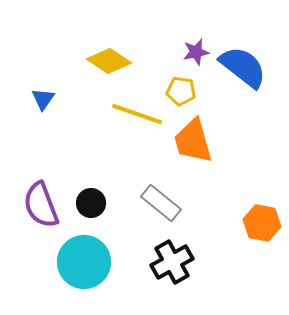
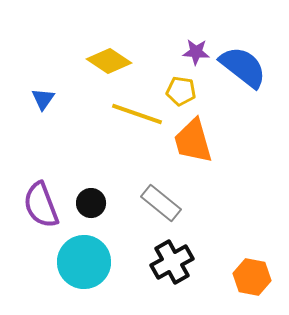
purple star: rotated 16 degrees clockwise
orange hexagon: moved 10 px left, 54 px down
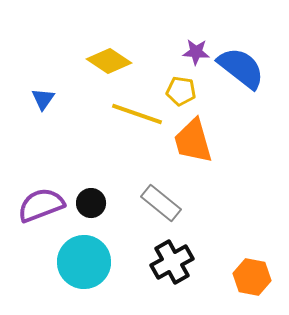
blue semicircle: moved 2 px left, 1 px down
purple semicircle: rotated 90 degrees clockwise
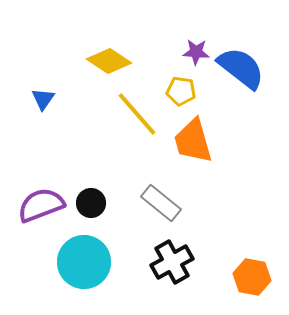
yellow line: rotated 30 degrees clockwise
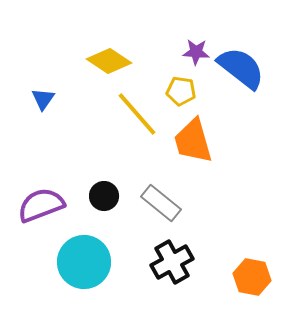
black circle: moved 13 px right, 7 px up
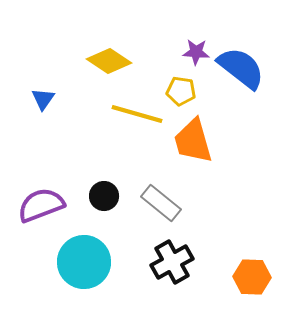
yellow line: rotated 33 degrees counterclockwise
orange hexagon: rotated 9 degrees counterclockwise
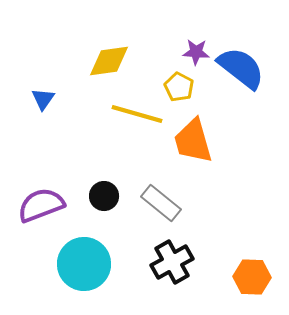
yellow diamond: rotated 42 degrees counterclockwise
yellow pentagon: moved 2 px left, 4 px up; rotated 20 degrees clockwise
cyan circle: moved 2 px down
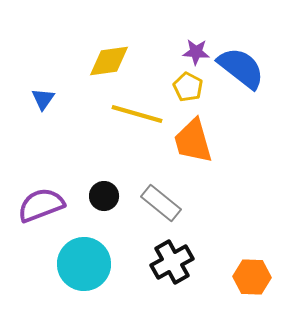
yellow pentagon: moved 9 px right
